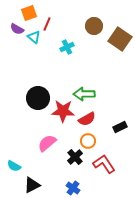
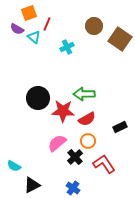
pink semicircle: moved 10 px right
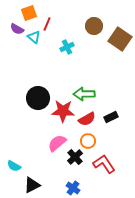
black rectangle: moved 9 px left, 10 px up
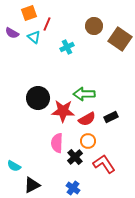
purple semicircle: moved 5 px left, 4 px down
pink semicircle: rotated 48 degrees counterclockwise
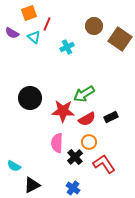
green arrow: rotated 30 degrees counterclockwise
black circle: moved 8 px left
orange circle: moved 1 px right, 1 px down
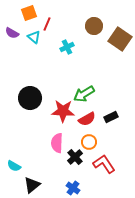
black triangle: rotated 12 degrees counterclockwise
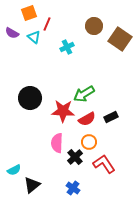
cyan semicircle: moved 4 px down; rotated 56 degrees counterclockwise
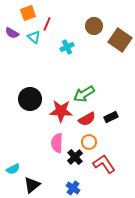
orange square: moved 1 px left
brown square: moved 1 px down
black circle: moved 1 px down
red star: moved 2 px left
cyan semicircle: moved 1 px left, 1 px up
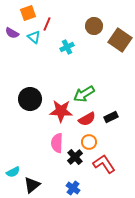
cyan semicircle: moved 3 px down
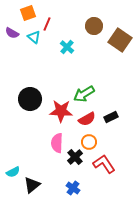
cyan cross: rotated 24 degrees counterclockwise
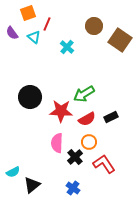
purple semicircle: rotated 24 degrees clockwise
black circle: moved 2 px up
